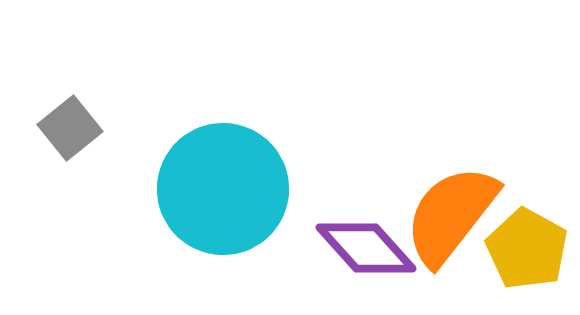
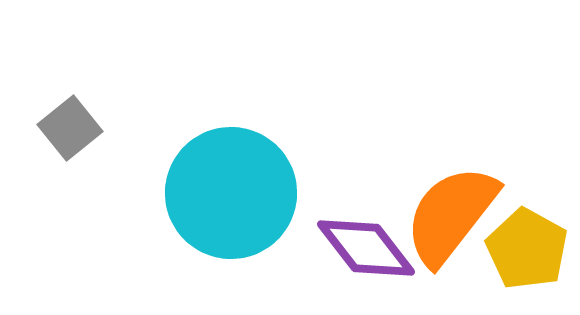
cyan circle: moved 8 px right, 4 px down
purple diamond: rotated 4 degrees clockwise
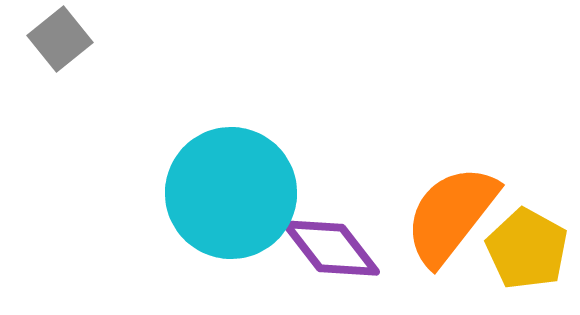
gray square: moved 10 px left, 89 px up
purple diamond: moved 35 px left
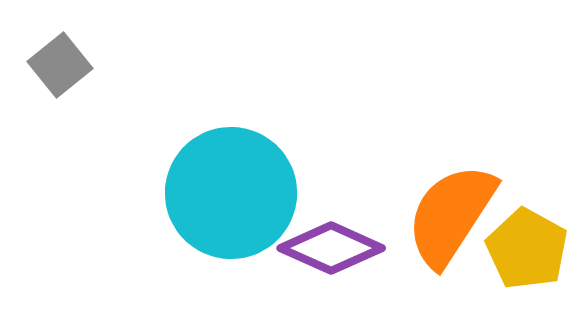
gray square: moved 26 px down
orange semicircle: rotated 5 degrees counterclockwise
purple diamond: rotated 28 degrees counterclockwise
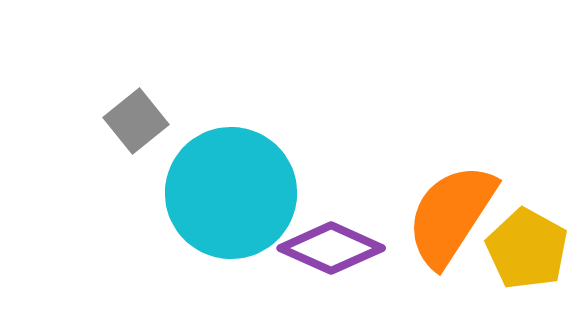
gray square: moved 76 px right, 56 px down
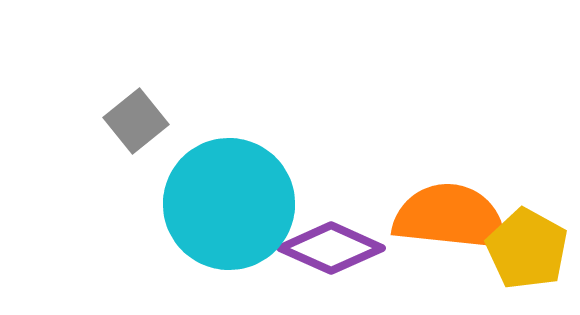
cyan circle: moved 2 px left, 11 px down
orange semicircle: moved 1 px left, 2 px down; rotated 63 degrees clockwise
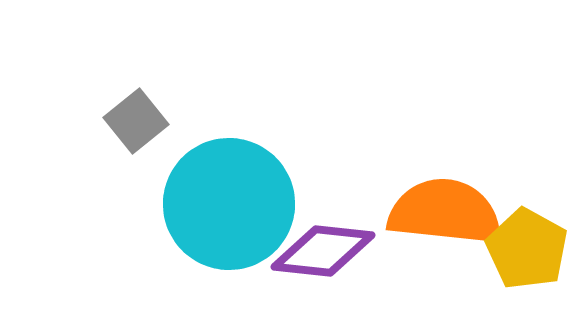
orange semicircle: moved 5 px left, 5 px up
purple diamond: moved 8 px left, 3 px down; rotated 18 degrees counterclockwise
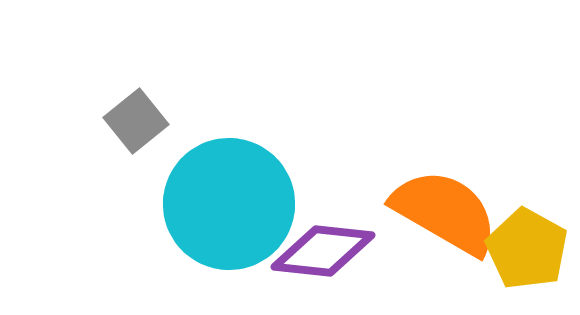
orange semicircle: rotated 24 degrees clockwise
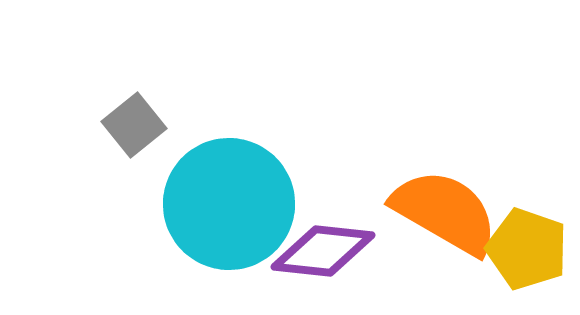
gray square: moved 2 px left, 4 px down
yellow pentagon: rotated 10 degrees counterclockwise
